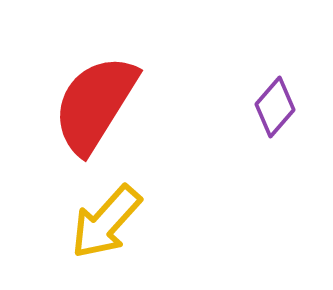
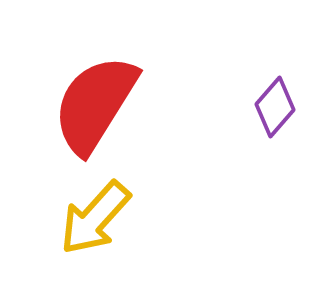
yellow arrow: moved 11 px left, 4 px up
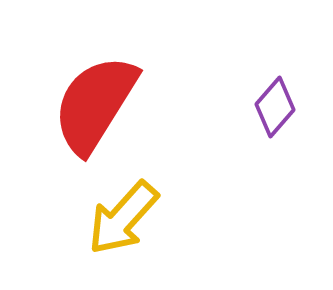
yellow arrow: moved 28 px right
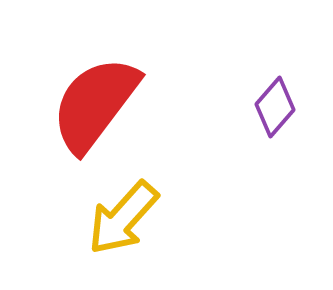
red semicircle: rotated 5 degrees clockwise
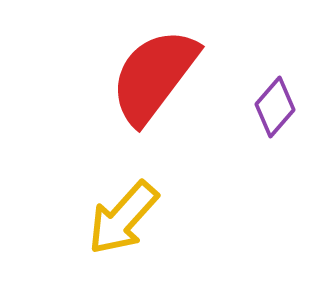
red semicircle: moved 59 px right, 28 px up
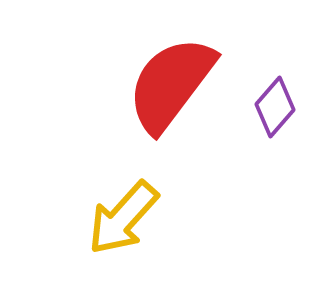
red semicircle: moved 17 px right, 8 px down
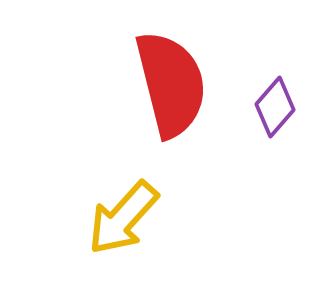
red semicircle: rotated 129 degrees clockwise
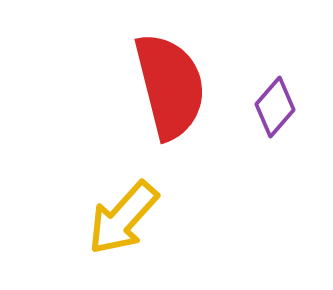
red semicircle: moved 1 px left, 2 px down
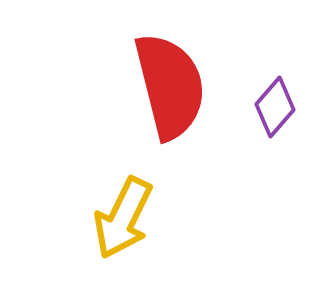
yellow arrow: rotated 16 degrees counterclockwise
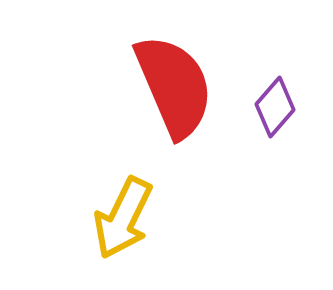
red semicircle: moved 4 px right; rotated 9 degrees counterclockwise
